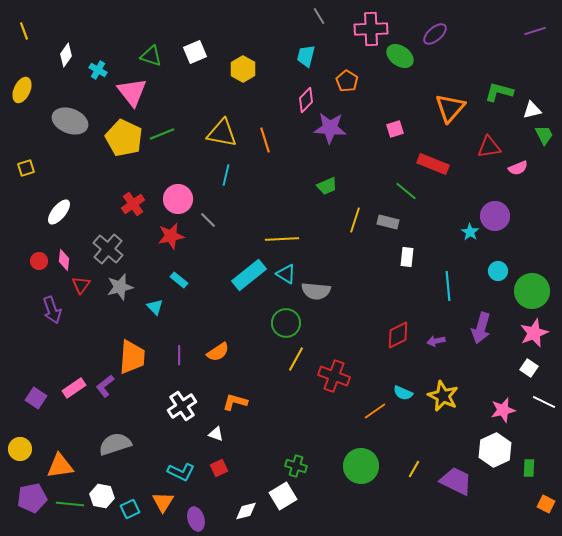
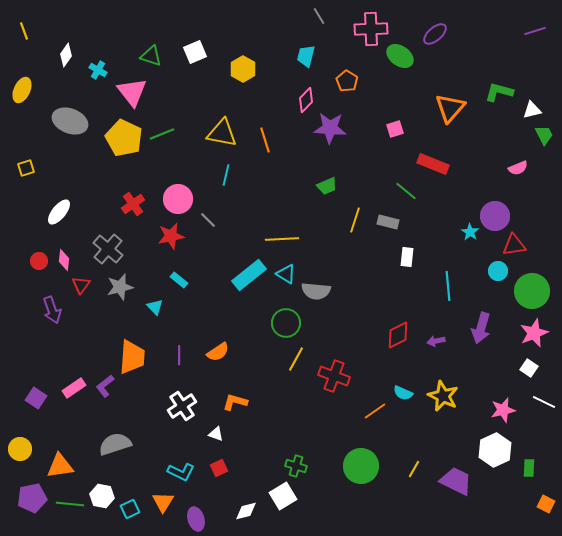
red triangle at (489, 147): moved 25 px right, 98 px down
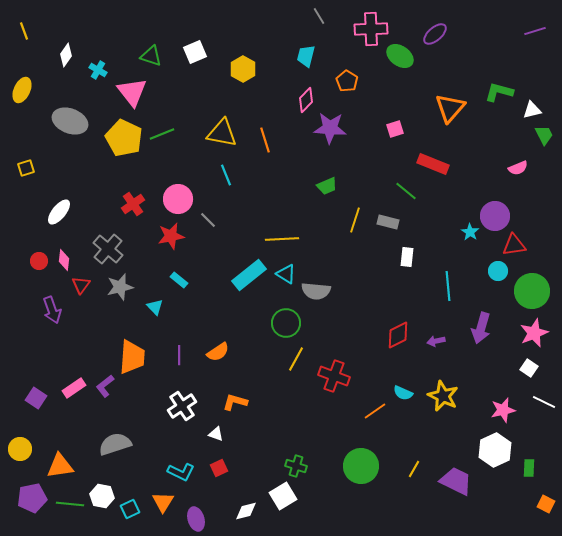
cyan line at (226, 175): rotated 35 degrees counterclockwise
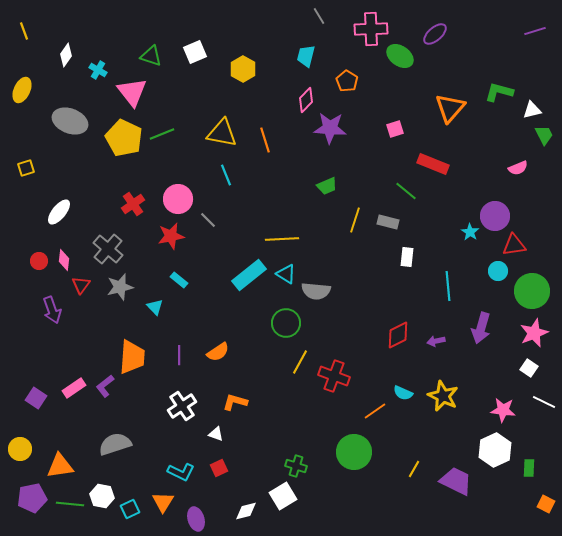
yellow line at (296, 359): moved 4 px right, 3 px down
pink star at (503, 410): rotated 20 degrees clockwise
green circle at (361, 466): moved 7 px left, 14 px up
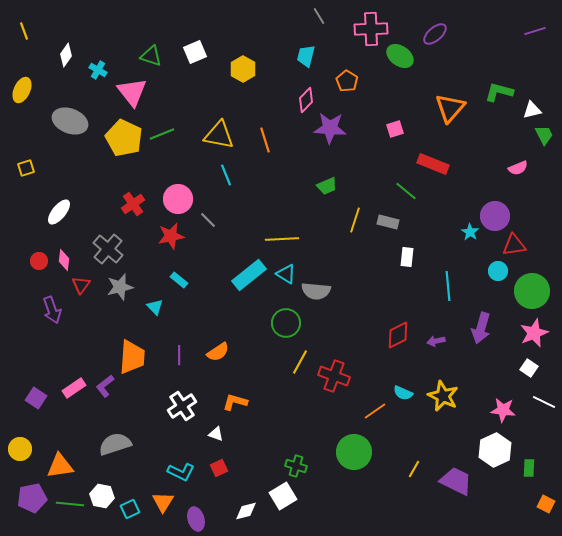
yellow triangle at (222, 133): moved 3 px left, 2 px down
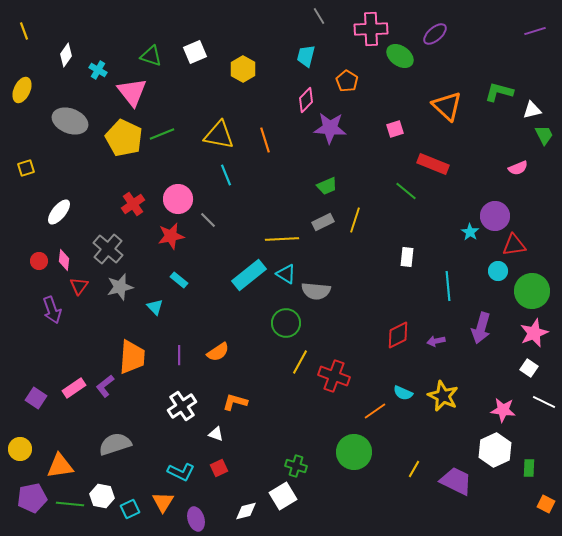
orange triangle at (450, 108): moved 3 px left, 2 px up; rotated 28 degrees counterclockwise
gray rectangle at (388, 222): moved 65 px left; rotated 40 degrees counterclockwise
red triangle at (81, 285): moved 2 px left, 1 px down
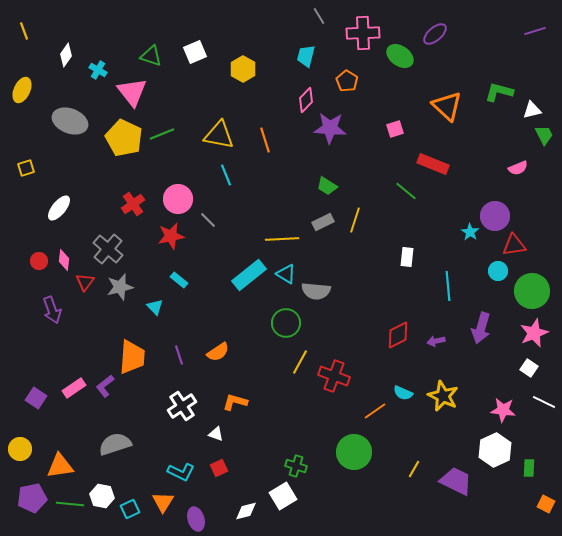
pink cross at (371, 29): moved 8 px left, 4 px down
green trapezoid at (327, 186): rotated 55 degrees clockwise
white ellipse at (59, 212): moved 4 px up
red triangle at (79, 286): moved 6 px right, 4 px up
purple line at (179, 355): rotated 18 degrees counterclockwise
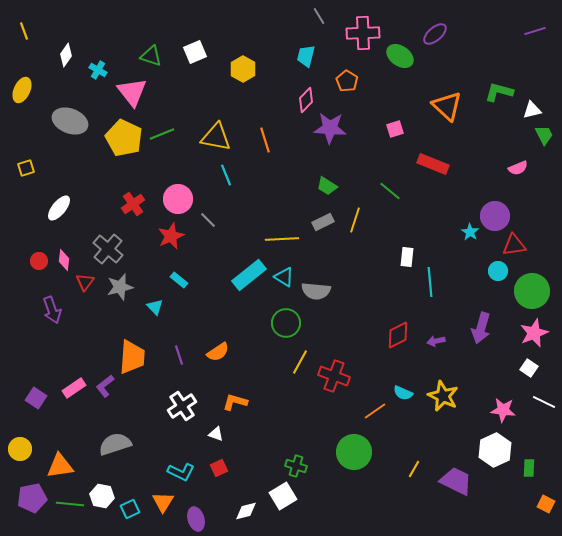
yellow triangle at (219, 135): moved 3 px left, 2 px down
green line at (406, 191): moved 16 px left
red star at (171, 236): rotated 12 degrees counterclockwise
cyan triangle at (286, 274): moved 2 px left, 3 px down
cyan line at (448, 286): moved 18 px left, 4 px up
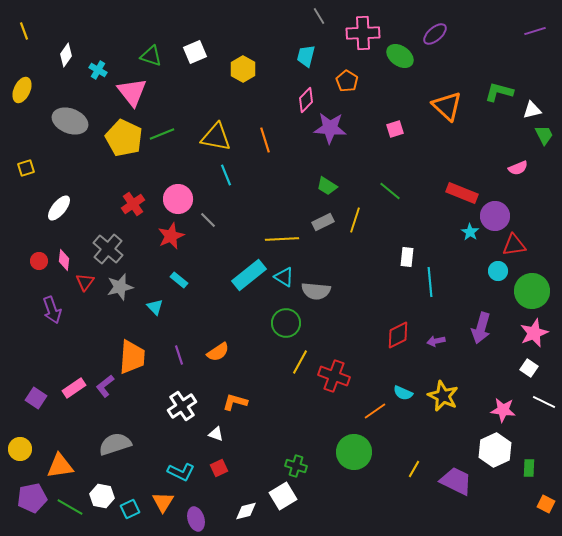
red rectangle at (433, 164): moved 29 px right, 29 px down
green line at (70, 504): moved 3 px down; rotated 24 degrees clockwise
